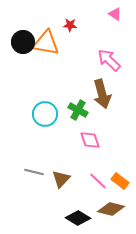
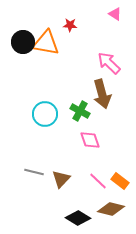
pink arrow: moved 3 px down
green cross: moved 2 px right, 1 px down
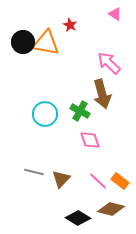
red star: rotated 24 degrees clockwise
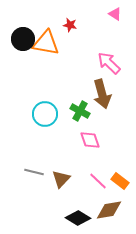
red star: rotated 16 degrees counterclockwise
black circle: moved 3 px up
brown diamond: moved 2 px left, 1 px down; rotated 24 degrees counterclockwise
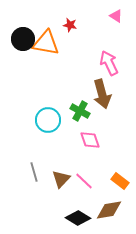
pink triangle: moved 1 px right, 2 px down
pink arrow: rotated 20 degrees clockwise
cyan circle: moved 3 px right, 6 px down
gray line: rotated 60 degrees clockwise
pink line: moved 14 px left
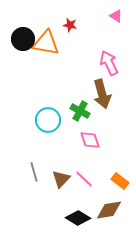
pink line: moved 2 px up
